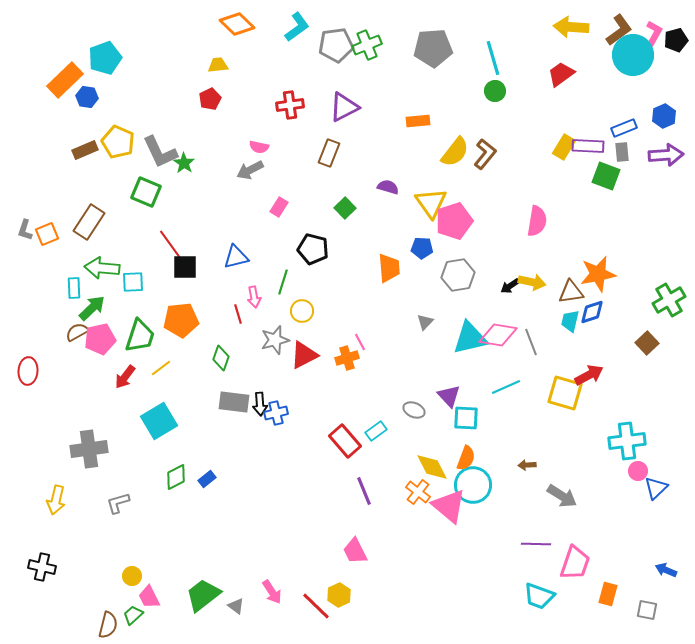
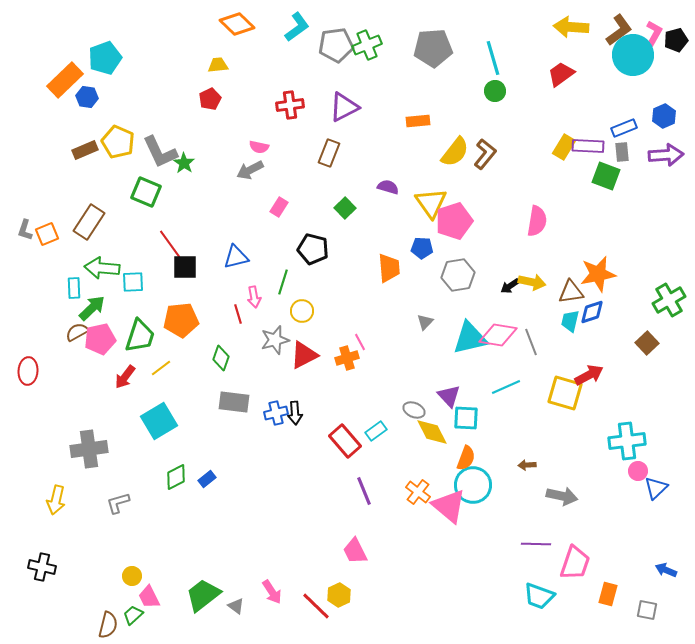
black arrow at (260, 404): moved 35 px right, 9 px down
yellow diamond at (432, 467): moved 35 px up
gray arrow at (562, 496): rotated 20 degrees counterclockwise
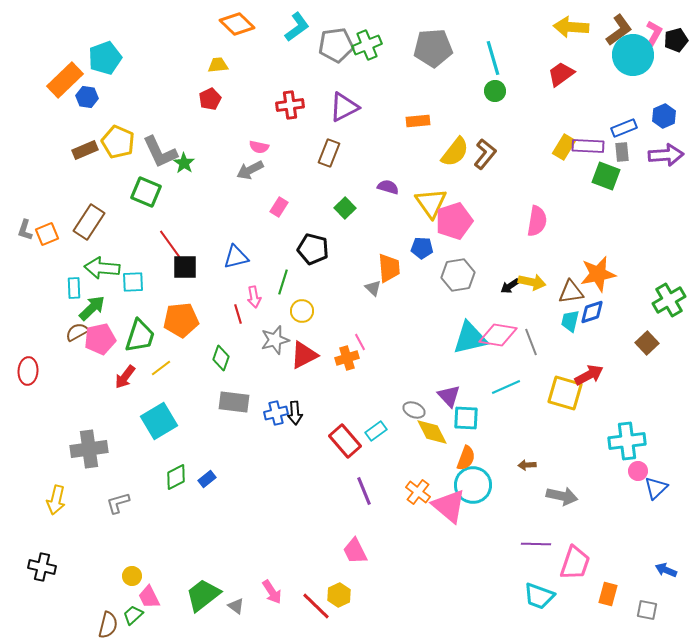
gray triangle at (425, 322): moved 52 px left, 34 px up; rotated 30 degrees counterclockwise
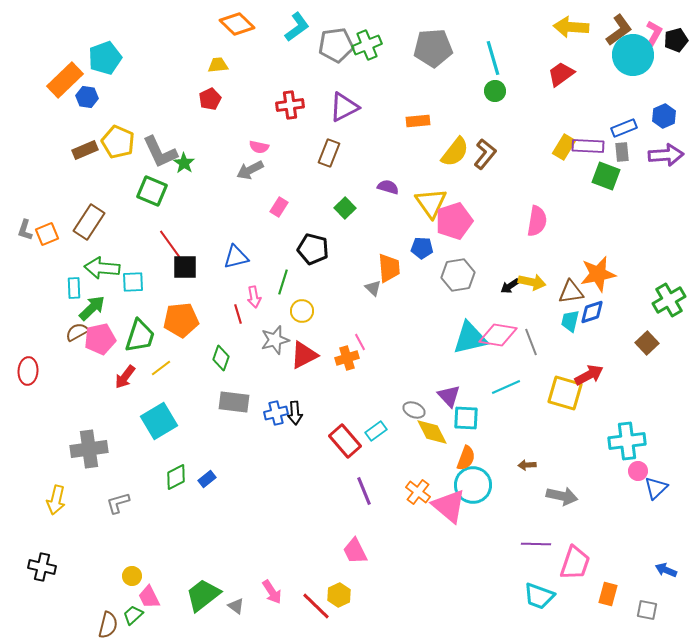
green square at (146, 192): moved 6 px right, 1 px up
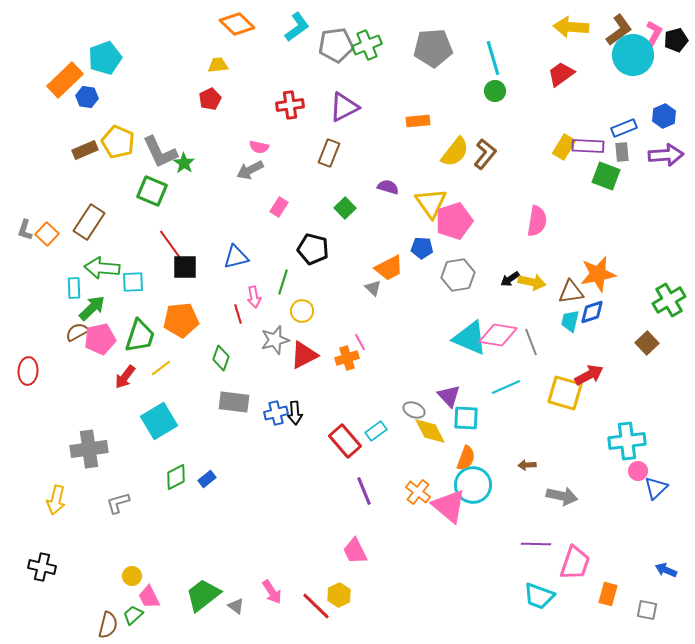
orange square at (47, 234): rotated 25 degrees counterclockwise
orange trapezoid at (389, 268): rotated 68 degrees clockwise
black arrow at (510, 286): moved 7 px up
cyan triangle at (470, 338): rotated 36 degrees clockwise
yellow diamond at (432, 432): moved 2 px left, 1 px up
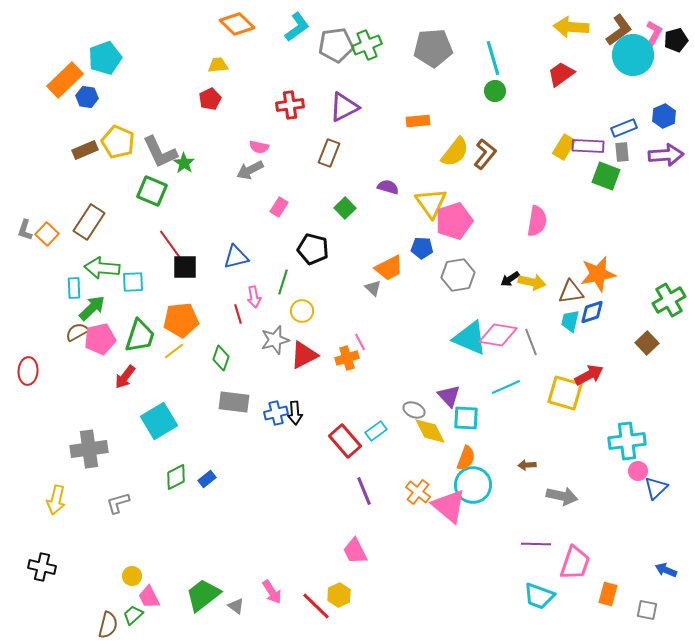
yellow line at (161, 368): moved 13 px right, 17 px up
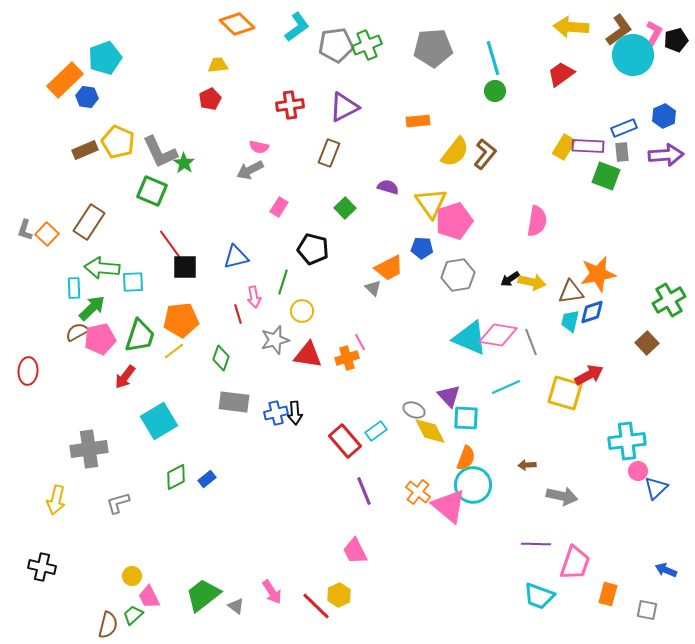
red triangle at (304, 355): moved 4 px right; rotated 36 degrees clockwise
